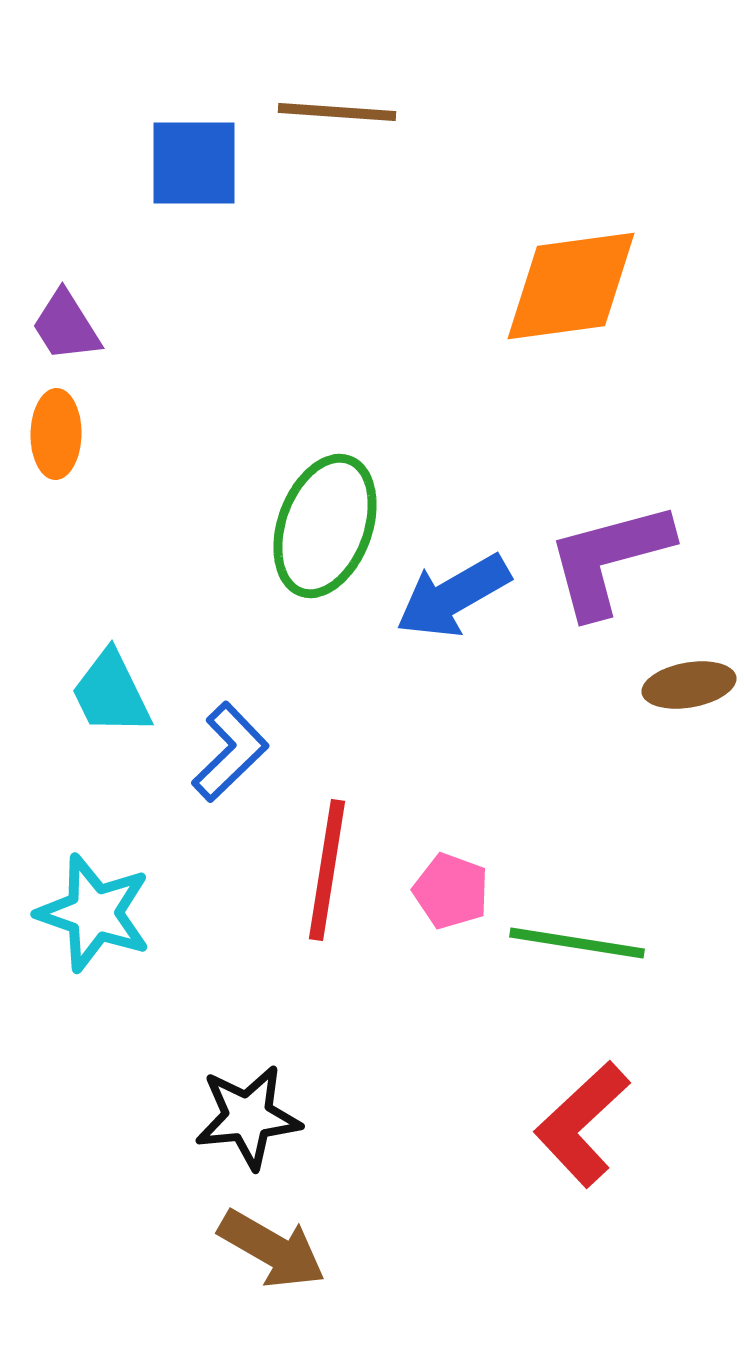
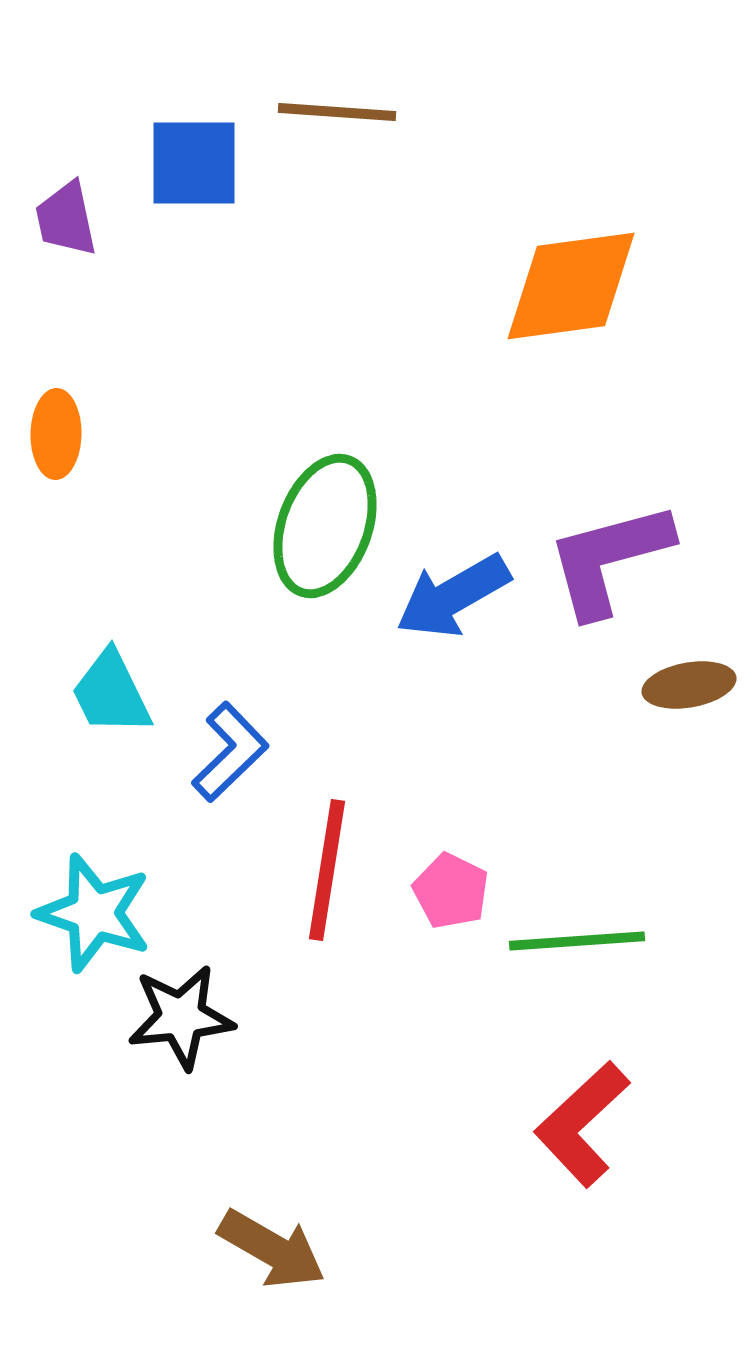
purple trapezoid: moved 107 px up; rotated 20 degrees clockwise
pink pentagon: rotated 6 degrees clockwise
green line: moved 2 px up; rotated 13 degrees counterclockwise
black star: moved 67 px left, 100 px up
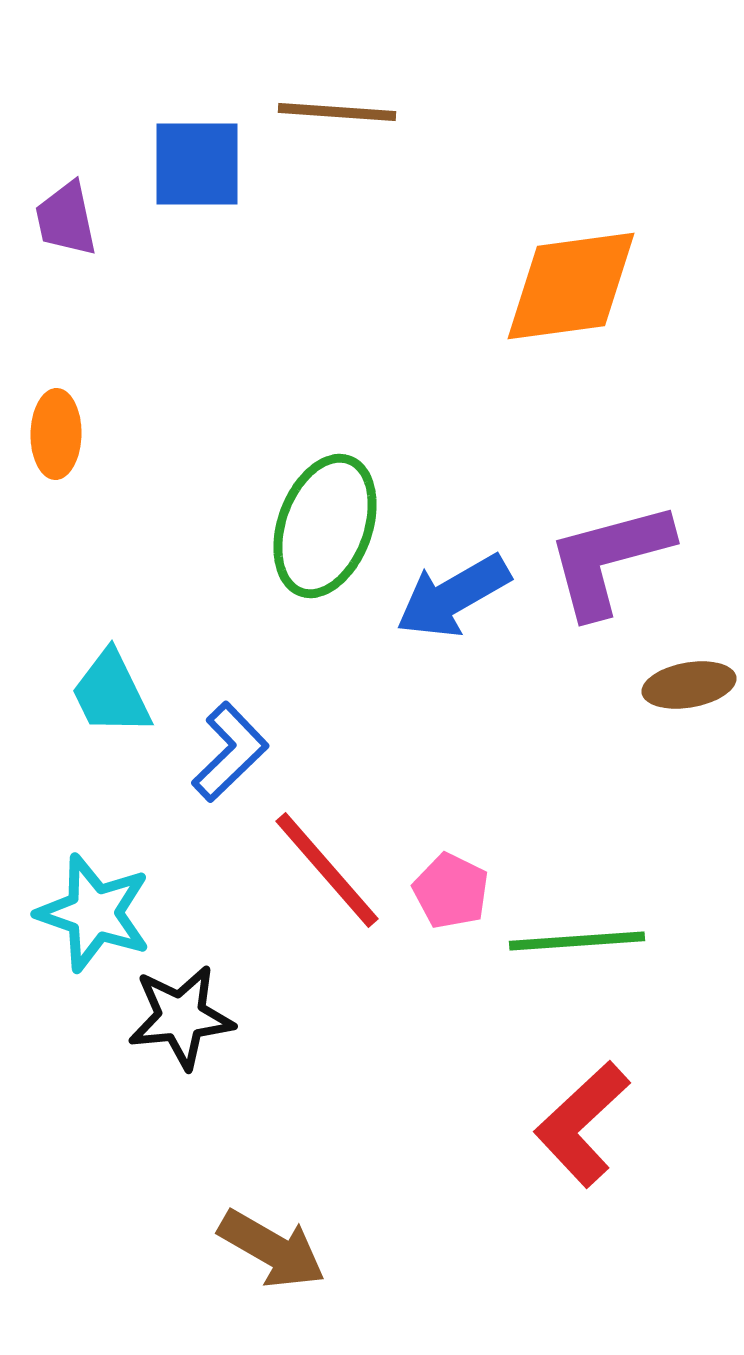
blue square: moved 3 px right, 1 px down
red line: rotated 50 degrees counterclockwise
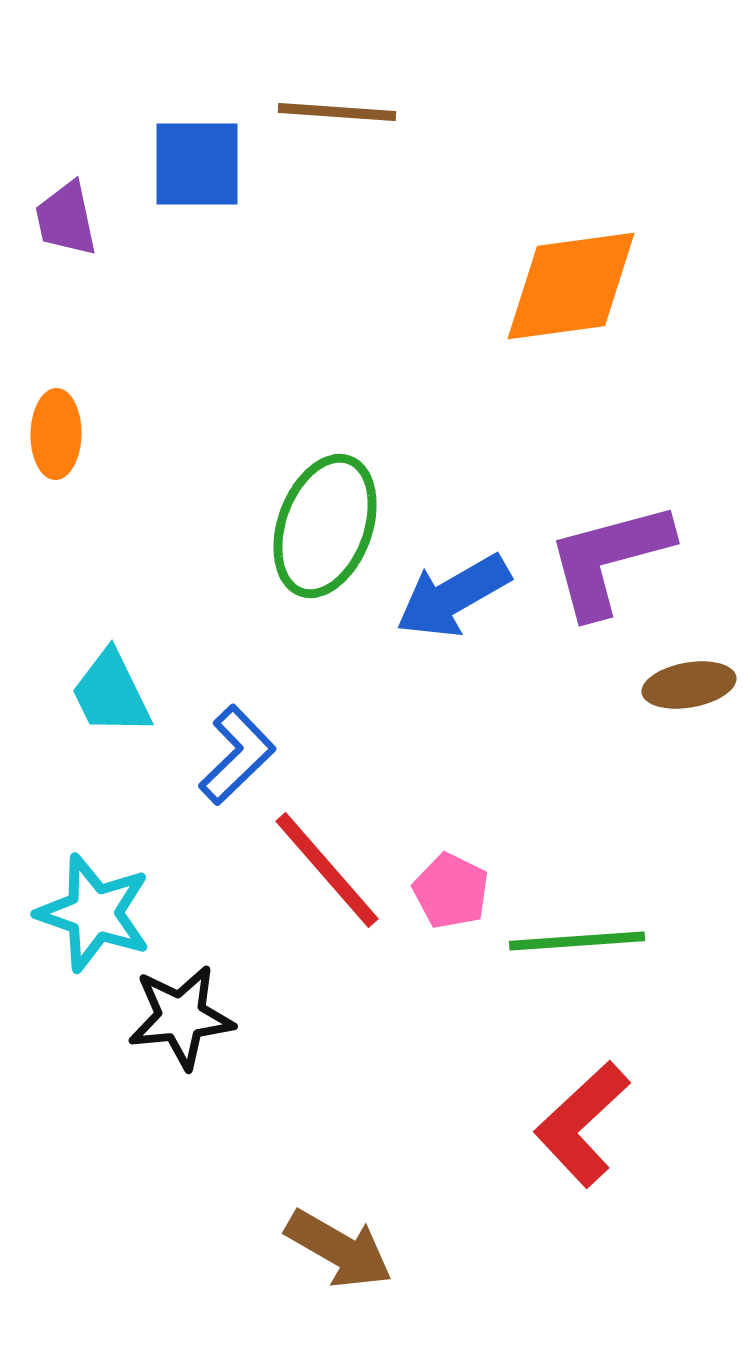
blue L-shape: moved 7 px right, 3 px down
brown arrow: moved 67 px right
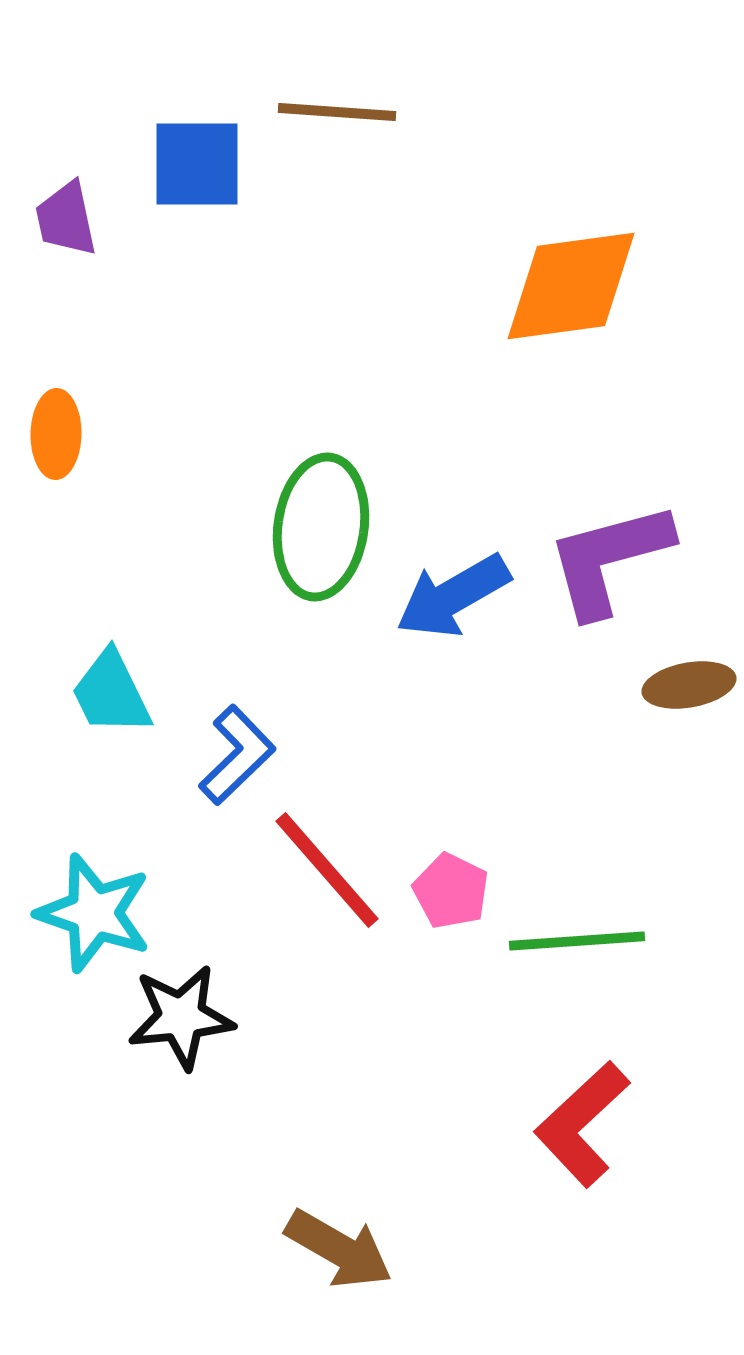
green ellipse: moved 4 px left, 1 px down; rotated 12 degrees counterclockwise
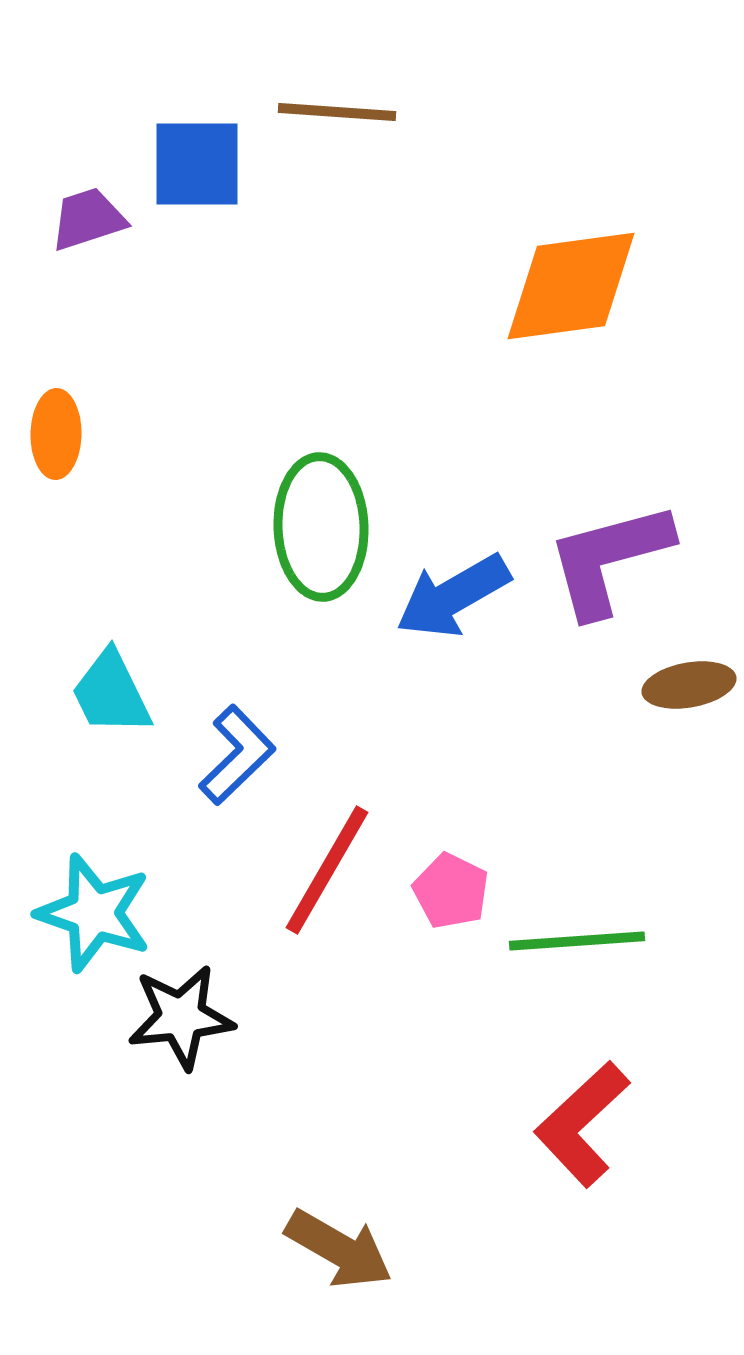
purple trapezoid: moved 22 px right; rotated 84 degrees clockwise
green ellipse: rotated 10 degrees counterclockwise
red line: rotated 71 degrees clockwise
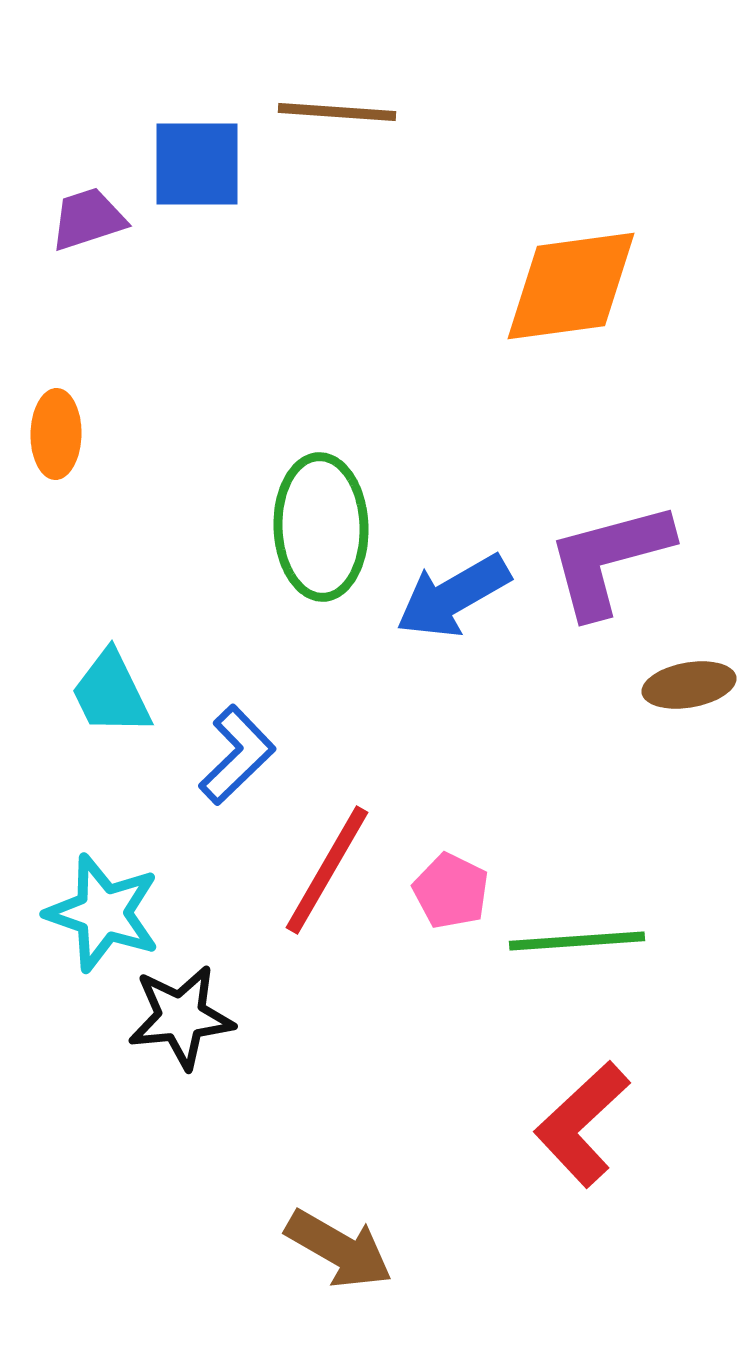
cyan star: moved 9 px right
